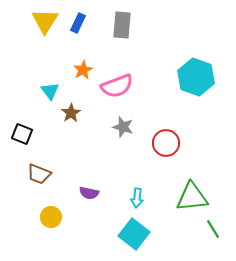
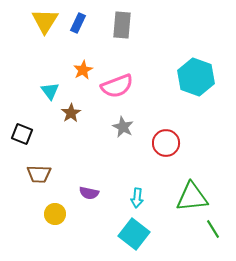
gray star: rotated 10 degrees clockwise
brown trapezoid: rotated 20 degrees counterclockwise
yellow circle: moved 4 px right, 3 px up
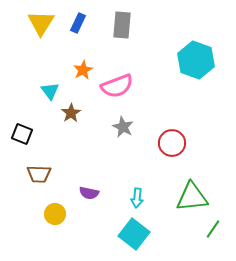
yellow triangle: moved 4 px left, 2 px down
cyan hexagon: moved 17 px up
red circle: moved 6 px right
green line: rotated 66 degrees clockwise
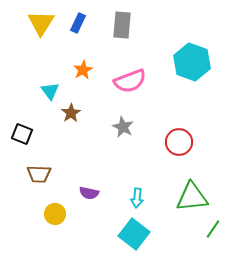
cyan hexagon: moved 4 px left, 2 px down
pink semicircle: moved 13 px right, 5 px up
red circle: moved 7 px right, 1 px up
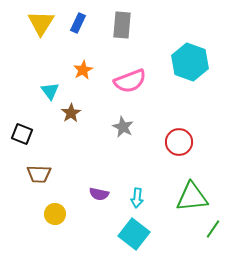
cyan hexagon: moved 2 px left
purple semicircle: moved 10 px right, 1 px down
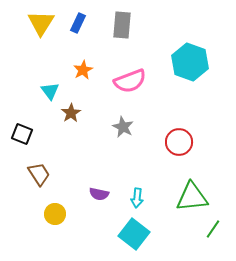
brown trapezoid: rotated 125 degrees counterclockwise
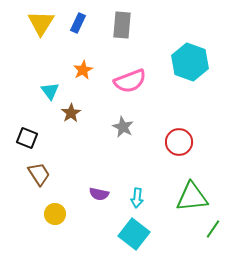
black square: moved 5 px right, 4 px down
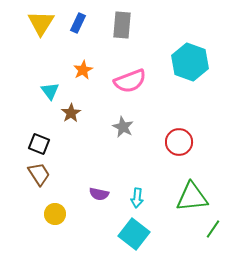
black square: moved 12 px right, 6 px down
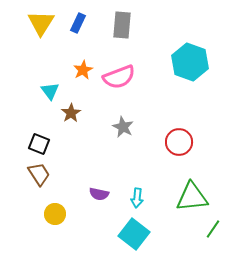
pink semicircle: moved 11 px left, 4 px up
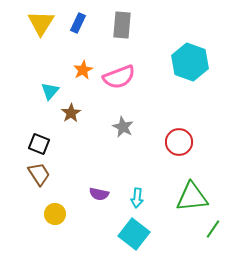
cyan triangle: rotated 18 degrees clockwise
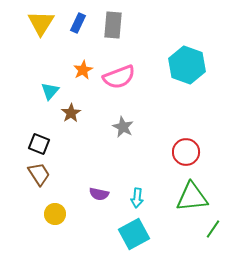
gray rectangle: moved 9 px left
cyan hexagon: moved 3 px left, 3 px down
red circle: moved 7 px right, 10 px down
cyan square: rotated 24 degrees clockwise
